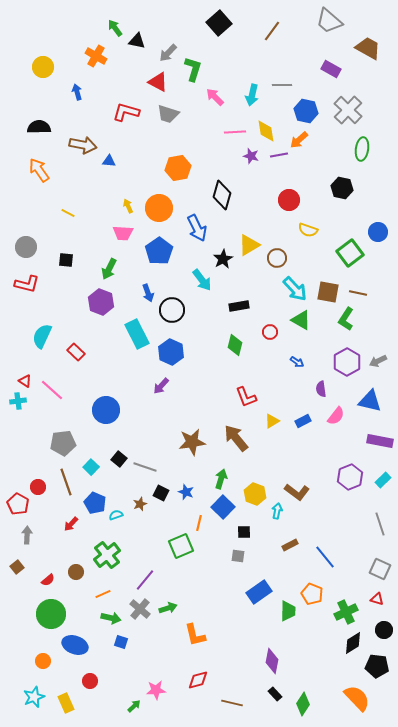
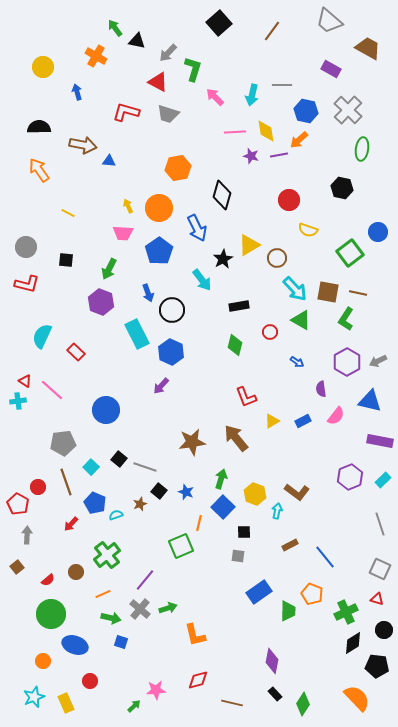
black square at (161, 493): moved 2 px left, 2 px up; rotated 14 degrees clockwise
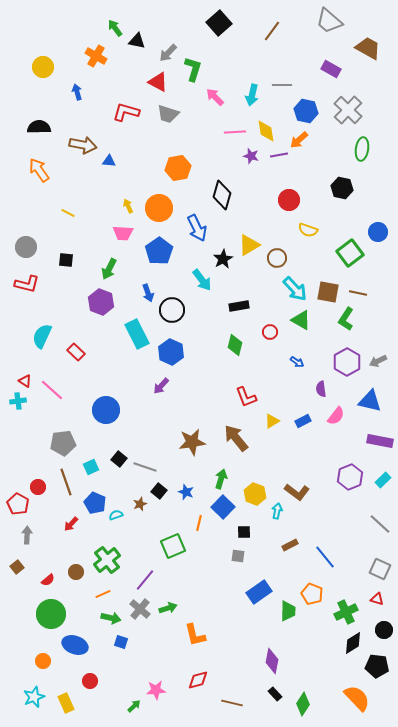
cyan square at (91, 467): rotated 21 degrees clockwise
gray line at (380, 524): rotated 30 degrees counterclockwise
green square at (181, 546): moved 8 px left
green cross at (107, 555): moved 5 px down
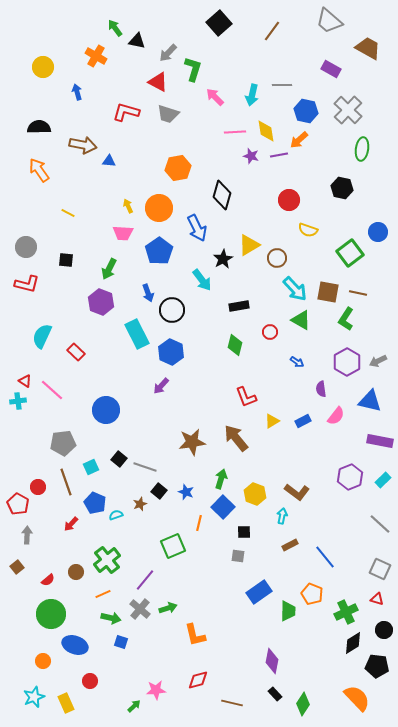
cyan arrow at (277, 511): moved 5 px right, 5 px down
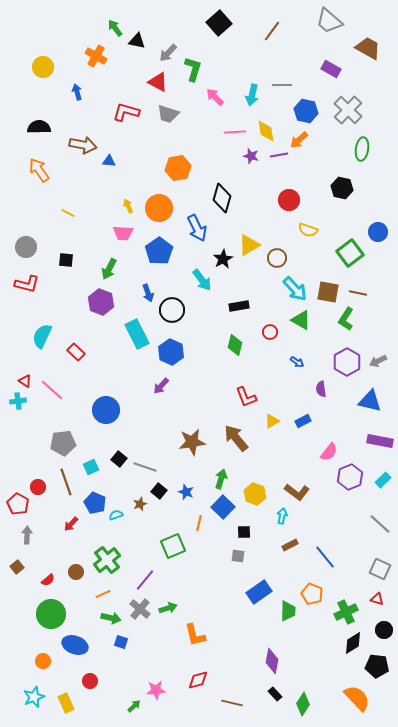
black diamond at (222, 195): moved 3 px down
pink semicircle at (336, 416): moved 7 px left, 36 px down
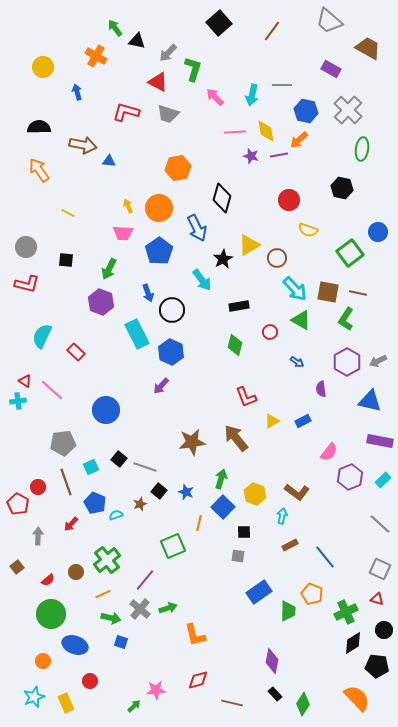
gray arrow at (27, 535): moved 11 px right, 1 px down
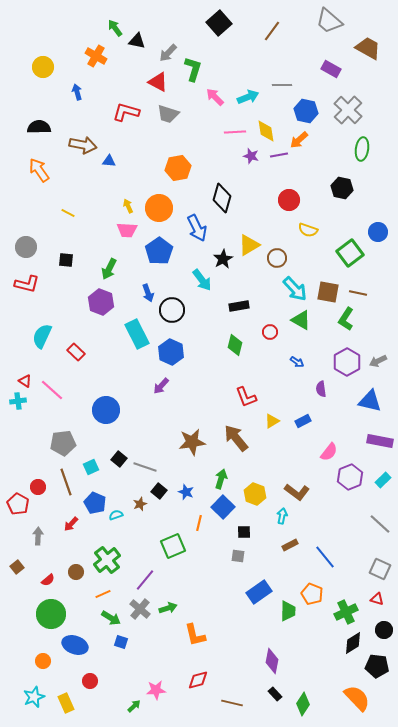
cyan arrow at (252, 95): moved 4 px left, 2 px down; rotated 125 degrees counterclockwise
pink trapezoid at (123, 233): moved 4 px right, 3 px up
green arrow at (111, 618): rotated 18 degrees clockwise
